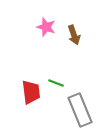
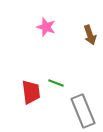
brown arrow: moved 16 px right
gray rectangle: moved 3 px right, 1 px down
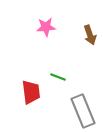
pink star: rotated 24 degrees counterclockwise
green line: moved 2 px right, 6 px up
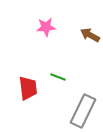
brown arrow: rotated 138 degrees clockwise
red trapezoid: moved 3 px left, 4 px up
gray rectangle: rotated 48 degrees clockwise
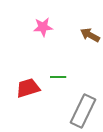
pink star: moved 3 px left
green line: rotated 21 degrees counterclockwise
red trapezoid: rotated 100 degrees counterclockwise
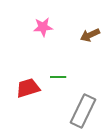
brown arrow: rotated 54 degrees counterclockwise
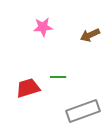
gray rectangle: rotated 44 degrees clockwise
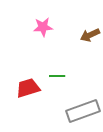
green line: moved 1 px left, 1 px up
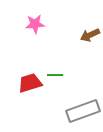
pink star: moved 8 px left, 3 px up
green line: moved 2 px left, 1 px up
red trapezoid: moved 2 px right, 5 px up
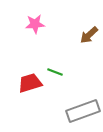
brown arrow: moved 1 px left; rotated 18 degrees counterclockwise
green line: moved 3 px up; rotated 21 degrees clockwise
